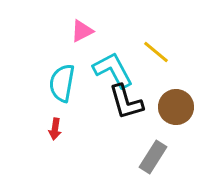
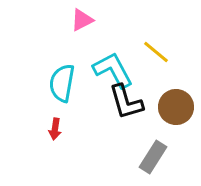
pink triangle: moved 11 px up
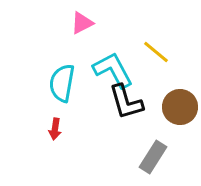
pink triangle: moved 3 px down
brown circle: moved 4 px right
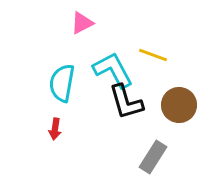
yellow line: moved 3 px left, 3 px down; rotated 20 degrees counterclockwise
brown circle: moved 1 px left, 2 px up
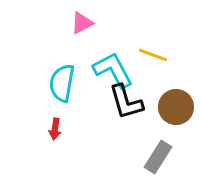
brown circle: moved 3 px left, 2 px down
gray rectangle: moved 5 px right
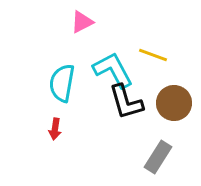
pink triangle: moved 1 px up
brown circle: moved 2 px left, 4 px up
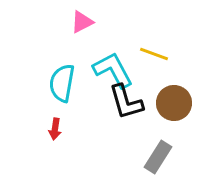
yellow line: moved 1 px right, 1 px up
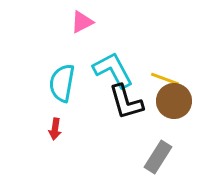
yellow line: moved 11 px right, 25 px down
brown circle: moved 2 px up
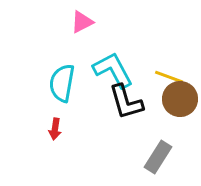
yellow line: moved 4 px right, 2 px up
brown circle: moved 6 px right, 2 px up
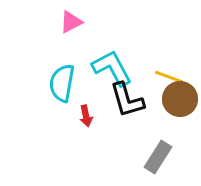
pink triangle: moved 11 px left
cyan L-shape: moved 1 px left, 2 px up
black L-shape: moved 1 px right, 2 px up
red arrow: moved 31 px right, 13 px up; rotated 20 degrees counterclockwise
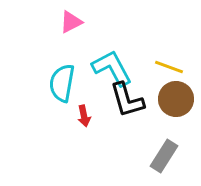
yellow line: moved 10 px up
brown circle: moved 4 px left
red arrow: moved 2 px left
gray rectangle: moved 6 px right, 1 px up
